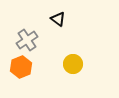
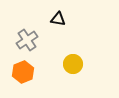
black triangle: rotated 28 degrees counterclockwise
orange hexagon: moved 2 px right, 5 px down
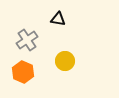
yellow circle: moved 8 px left, 3 px up
orange hexagon: rotated 15 degrees counterclockwise
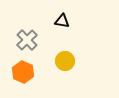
black triangle: moved 4 px right, 2 px down
gray cross: rotated 10 degrees counterclockwise
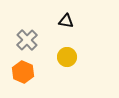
black triangle: moved 4 px right
yellow circle: moved 2 px right, 4 px up
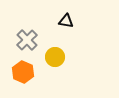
yellow circle: moved 12 px left
